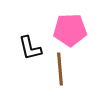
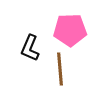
black L-shape: rotated 36 degrees clockwise
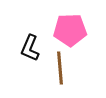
brown line: moved 1 px up
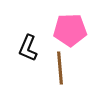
black L-shape: moved 2 px left
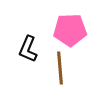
black L-shape: moved 1 px down
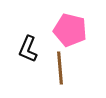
pink pentagon: rotated 16 degrees clockwise
